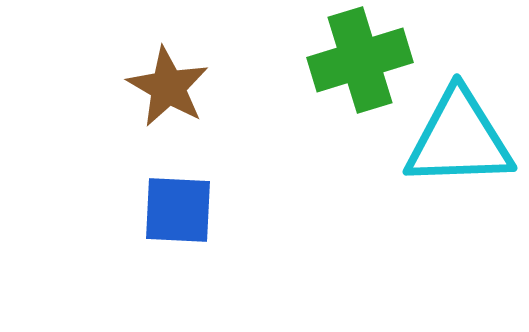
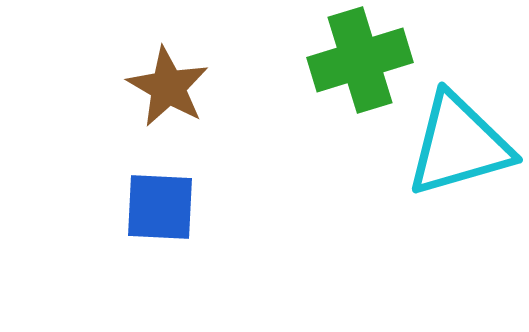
cyan triangle: moved 6 px down; rotated 14 degrees counterclockwise
blue square: moved 18 px left, 3 px up
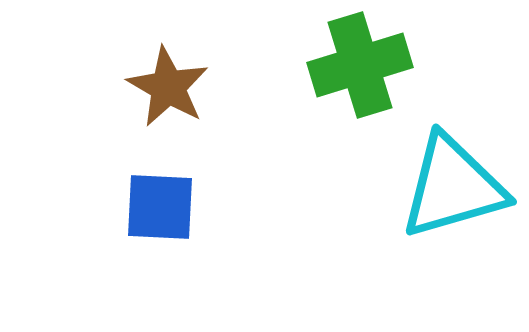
green cross: moved 5 px down
cyan triangle: moved 6 px left, 42 px down
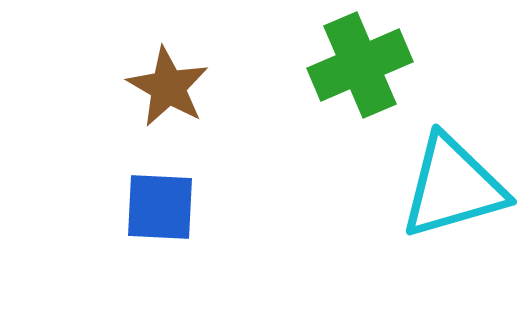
green cross: rotated 6 degrees counterclockwise
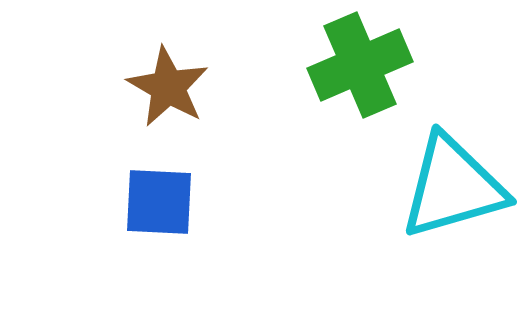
blue square: moved 1 px left, 5 px up
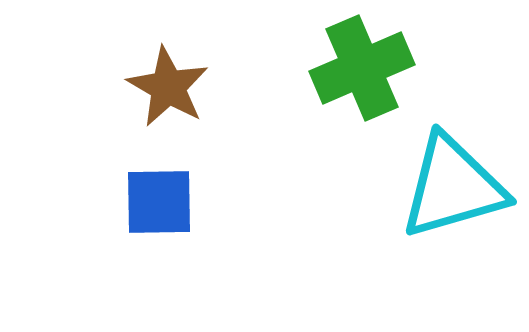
green cross: moved 2 px right, 3 px down
blue square: rotated 4 degrees counterclockwise
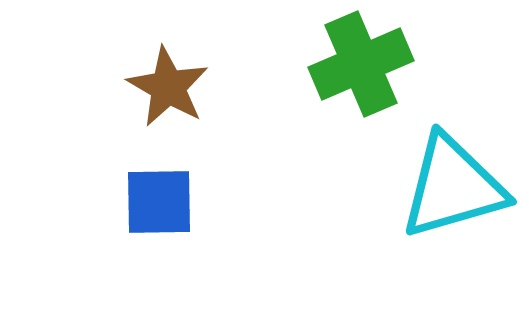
green cross: moved 1 px left, 4 px up
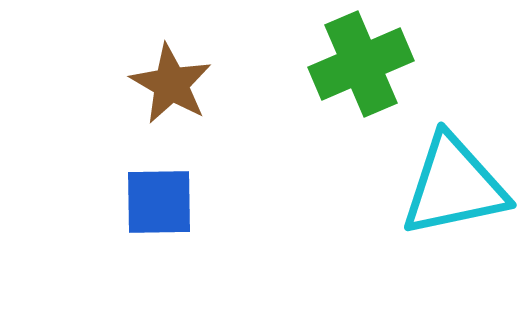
brown star: moved 3 px right, 3 px up
cyan triangle: moved 1 px right, 1 px up; rotated 4 degrees clockwise
